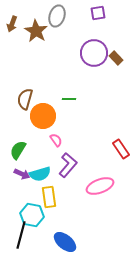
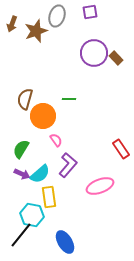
purple square: moved 8 px left, 1 px up
brown star: rotated 20 degrees clockwise
green semicircle: moved 3 px right, 1 px up
cyan semicircle: rotated 25 degrees counterclockwise
black line: rotated 24 degrees clockwise
blue ellipse: rotated 20 degrees clockwise
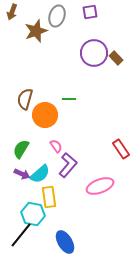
brown arrow: moved 12 px up
orange circle: moved 2 px right, 1 px up
pink semicircle: moved 6 px down
cyan hexagon: moved 1 px right, 1 px up
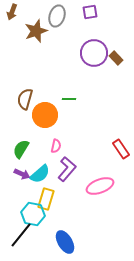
pink semicircle: rotated 48 degrees clockwise
purple L-shape: moved 1 px left, 4 px down
yellow rectangle: moved 3 px left, 2 px down; rotated 25 degrees clockwise
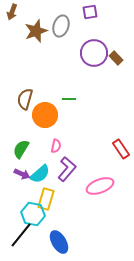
gray ellipse: moved 4 px right, 10 px down
blue ellipse: moved 6 px left
